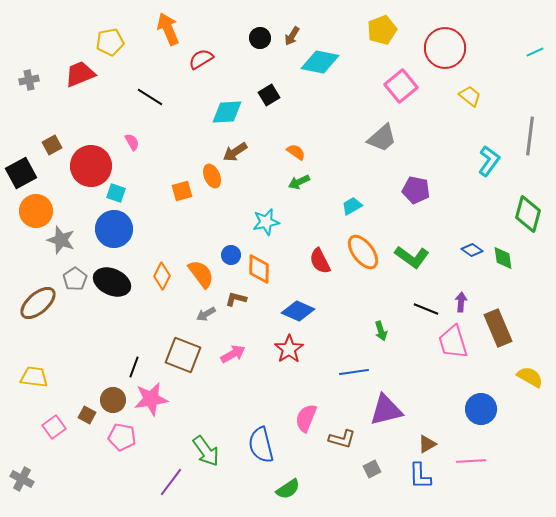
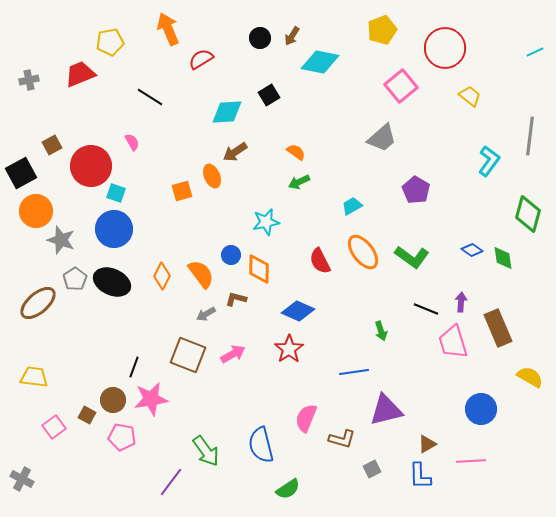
purple pentagon at (416, 190): rotated 20 degrees clockwise
brown square at (183, 355): moved 5 px right
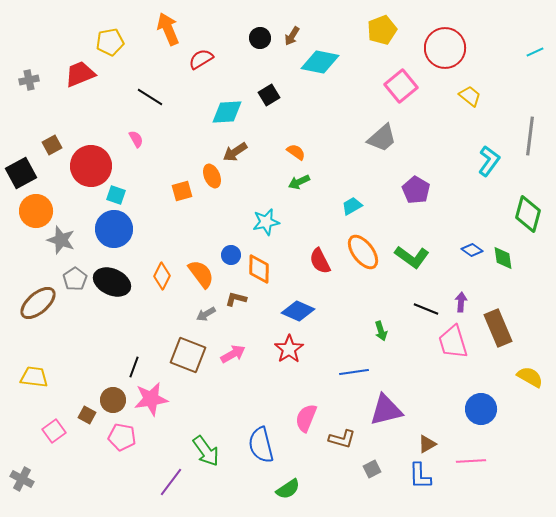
pink semicircle at (132, 142): moved 4 px right, 3 px up
cyan square at (116, 193): moved 2 px down
pink square at (54, 427): moved 4 px down
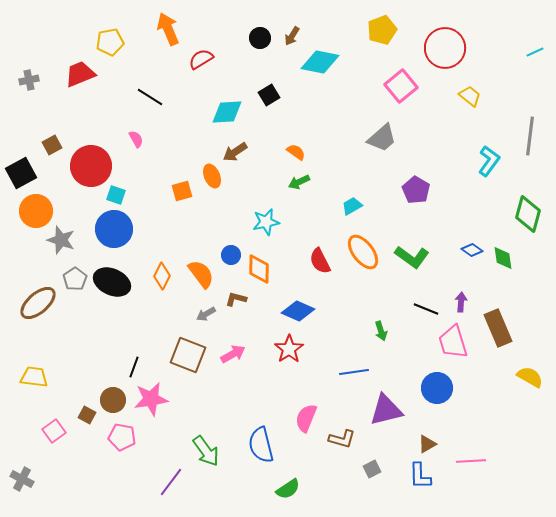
blue circle at (481, 409): moved 44 px left, 21 px up
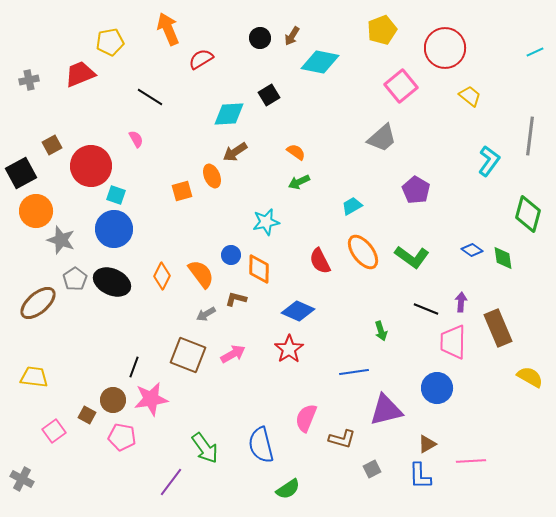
cyan diamond at (227, 112): moved 2 px right, 2 px down
pink trapezoid at (453, 342): rotated 18 degrees clockwise
green arrow at (206, 451): moved 1 px left, 3 px up
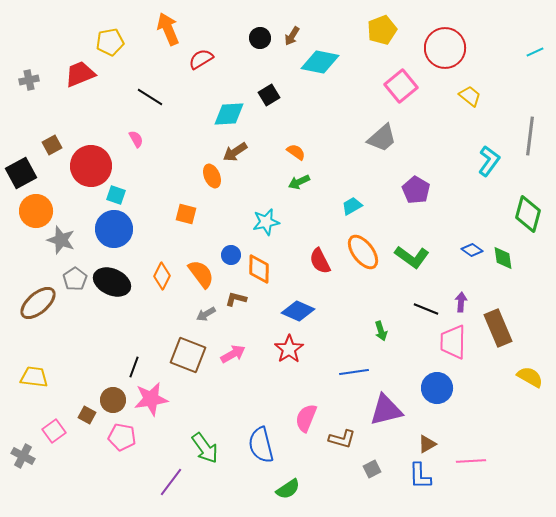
orange square at (182, 191): moved 4 px right, 23 px down; rotated 30 degrees clockwise
gray cross at (22, 479): moved 1 px right, 23 px up
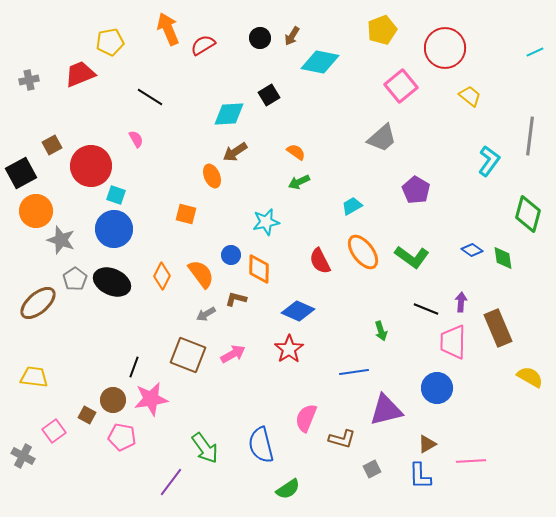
red semicircle at (201, 59): moved 2 px right, 14 px up
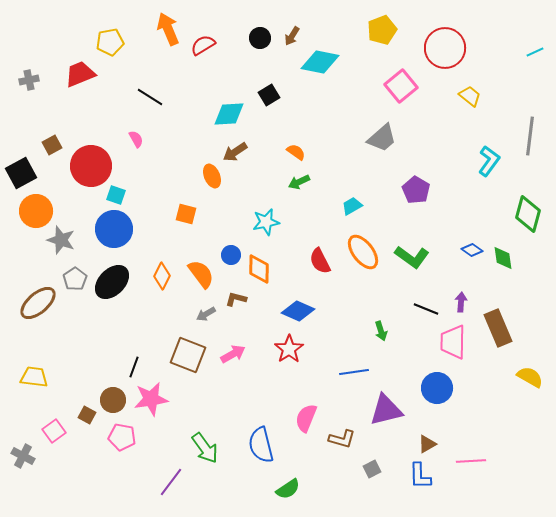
black ellipse at (112, 282): rotated 69 degrees counterclockwise
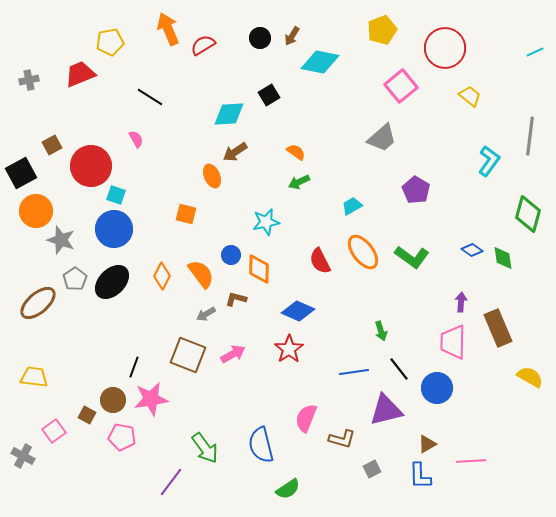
black line at (426, 309): moved 27 px left, 60 px down; rotated 30 degrees clockwise
